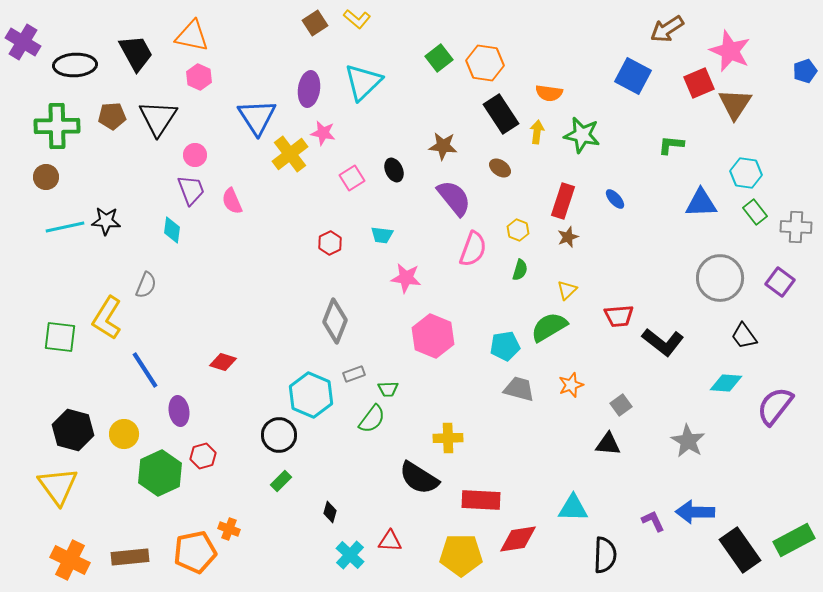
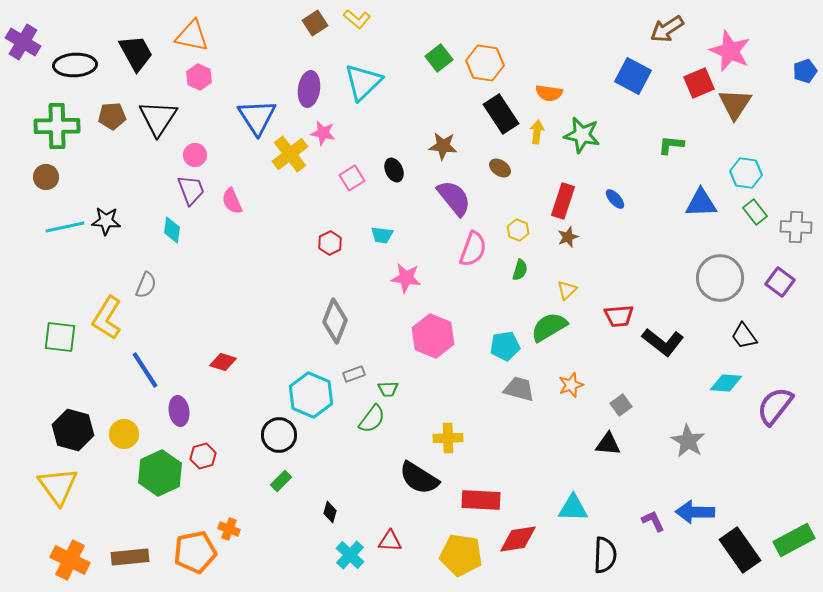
yellow pentagon at (461, 555): rotated 9 degrees clockwise
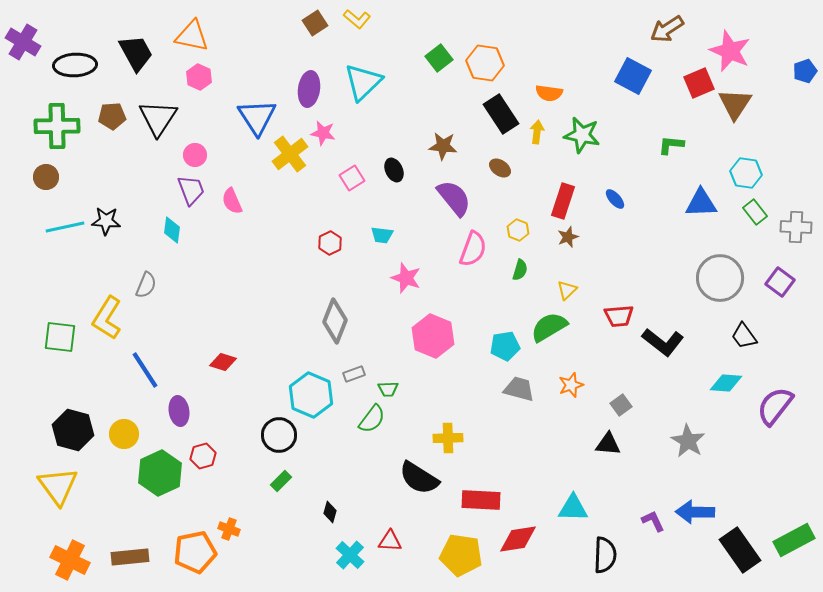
pink star at (406, 278): rotated 12 degrees clockwise
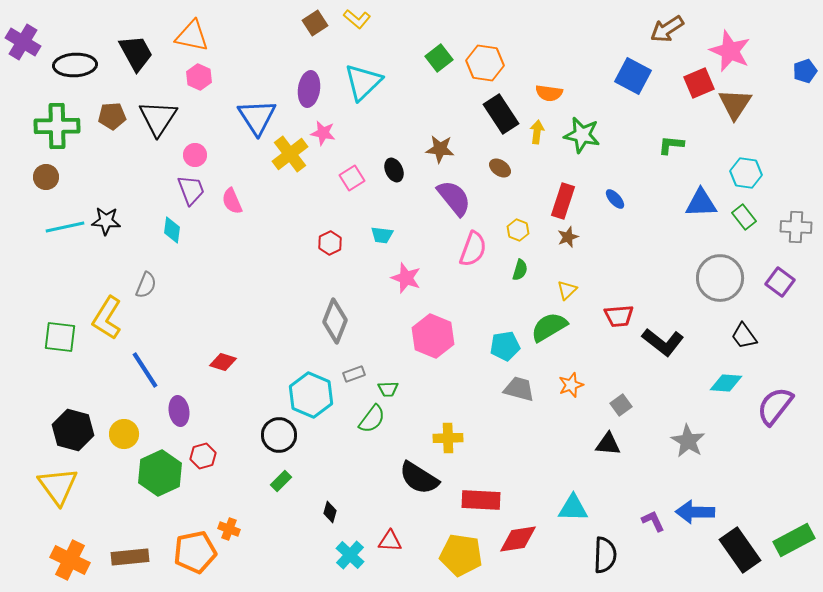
brown star at (443, 146): moved 3 px left, 3 px down
green rectangle at (755, 212): moved 11 px left, 5 px down
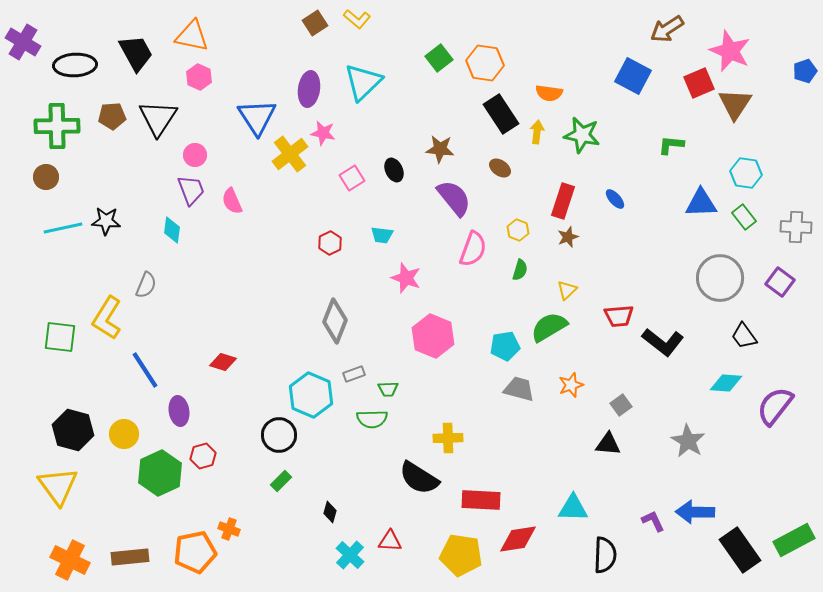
cyan line at (65, 227): moved 2 px left, 1 px down
green semicircle at (372, 419): rotated 52 degrees clockwise
